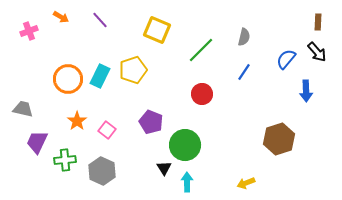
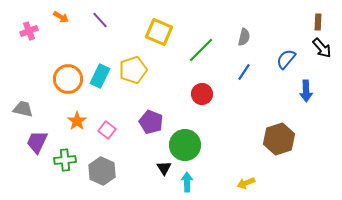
yellow square: moved 2 px right, 2 px down
black arrow: moved 5 px right, 4 px up
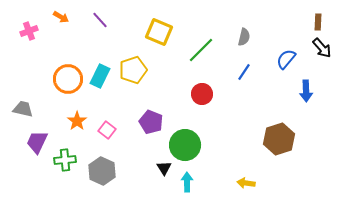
yellow arrow: rotated 30 degrees clockwise
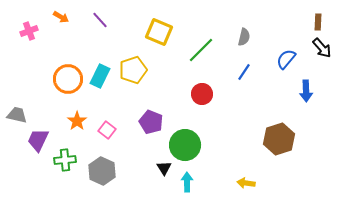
gray trapezoid: moved 6 px left, 6 px down
purple trapezoid: moved 1 px right, 2 px up
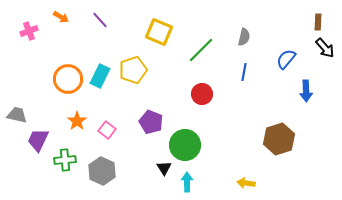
black arrow: moved 3 px right
blue line: rotated 24 degrees counterclockwise
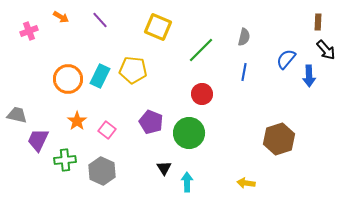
yellow square: moved 1 px left, 5 px up
black arrow: moved 1 px right, 2 px down
yellow pentagon: rotated 24 degrees clockwise
blue arrow: moved 3 px right, 15 px up
green circle: moved 4 px right, 12 px up
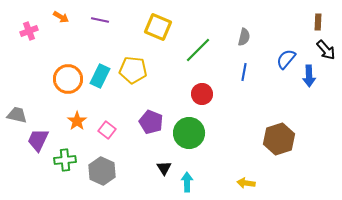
purple line: rotated 36 degrees counterclockwise
green line: moved 3 px left
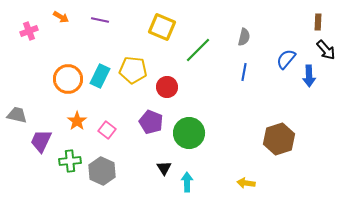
yellow square: moved 4 px right
red circle: moved 35 px left, 7 px up
purple trapezoid: moved 3 px right, 1 px down
green cross: moved 5 px right, 1 px down
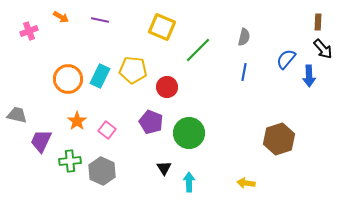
black arrow: moved 3 px left, 1 px up
cyan arrow: moved 2 px right
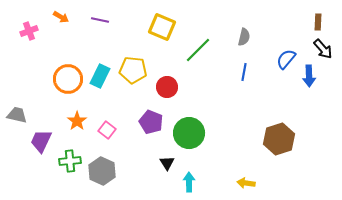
black triangle: moved 3 px right, 5 px up
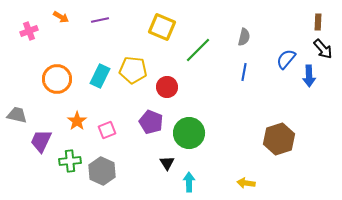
purple line: rotated 24 degrees counterclockwise
orange circle: moved 11 px left
pink square: rotated 30 degrees clockwise
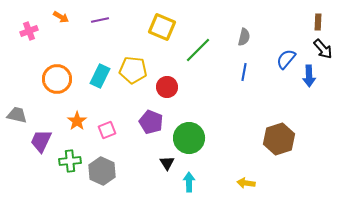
green circle: moved 5 px down
